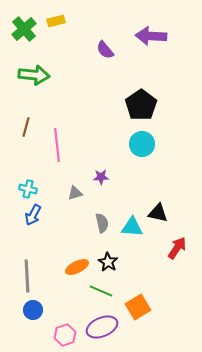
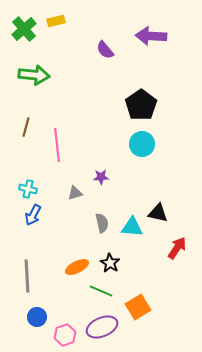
black star: moved 2 px right, 1 px down
blue circle: moved 4 px right, 7 px down
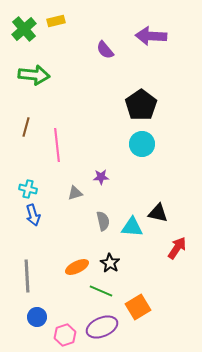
blue arrow: rotated 45 degrees counterclockwise
gray semicircle: moved 1 px right, 2 px up
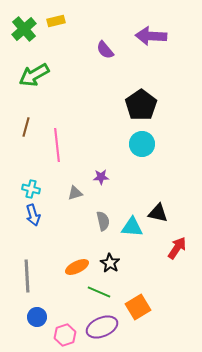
green arrow: rotated 144 degrees clockwise
cyan cross: moved 3 px right
green line: moved 2 px left, 1 px down
